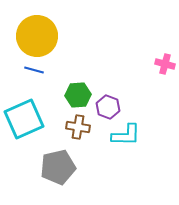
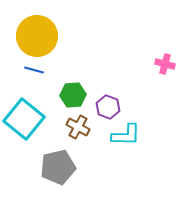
green hexagon: moved 5 px left
cyan square: rotated 27 degrees counterclockwise
brown cross: rotated 20 degrees clockwise
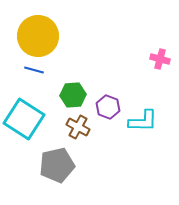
yellow circle: moved 1 px right
pink cross: moved 5 px left, 5 px up
cyan square: rotated 6 degrees counterclockwise
cyan L-shape: moved 17 px right, 14 px up
gray pentagon: moved 1 px left, 2 px up
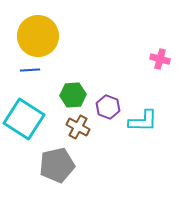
blue line: moved 4 px left; rotated 18 degrees counterclockwise
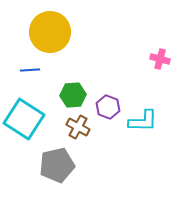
yellow circle: moved 12 px right, 4 px up
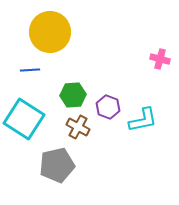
cyan L-shape: moved 1 px up; rotated 12 degrees counterclockwise
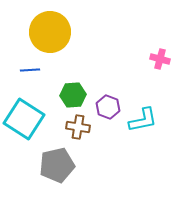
brown cross: rotated 20 degrees counterclockwise
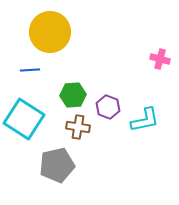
cyan L-shape: moved 2 px right
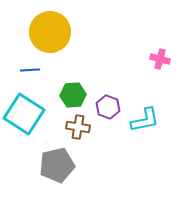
cyan square: moved 5 px up
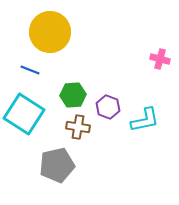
blue line: rotated 24 degrees clockwise
